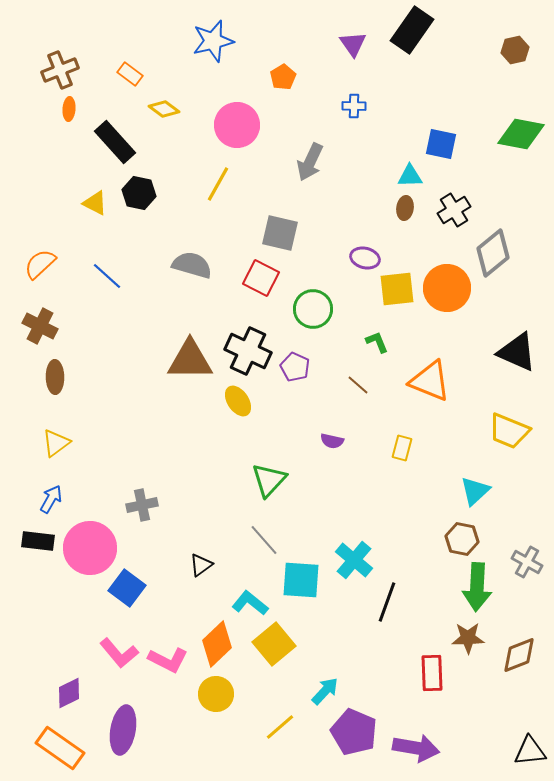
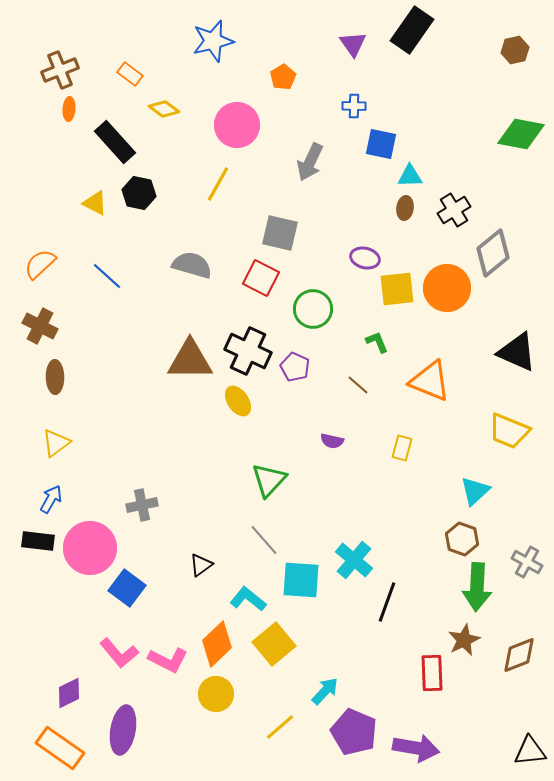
blue square at (441, 144): moved 60 px left
brown hexagon at (462, 539): rotated 8 degrees clockwise
cyan L-shape at (250, 603): moved 2 px left, 4 px up
brown star at (468, 638): moved 4 px left, 2 px down; rotated 24 degrees counterclockwise
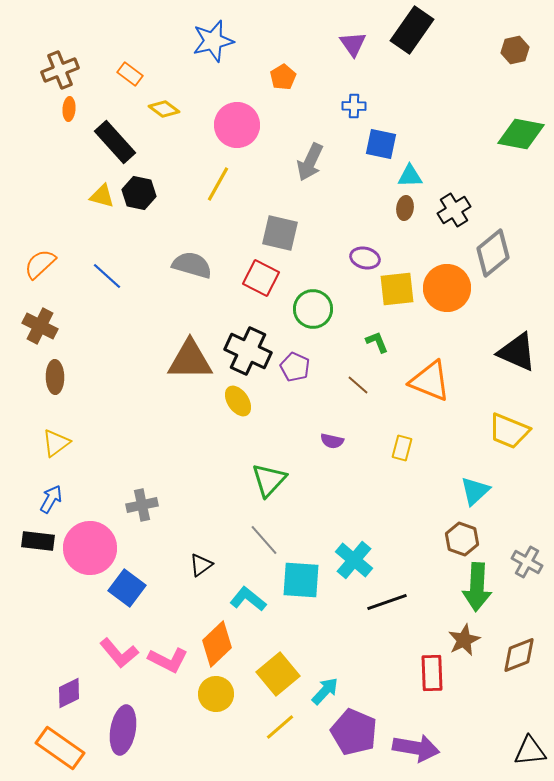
yellow triangle at (95, 203): moved 7 px right, 7 px up; rotated 12 degrees counterclockwise
black line at (387, 602): rotated 51 degrees clockwise
yellow square at (274, 644): moved 4 px right, 30 px down
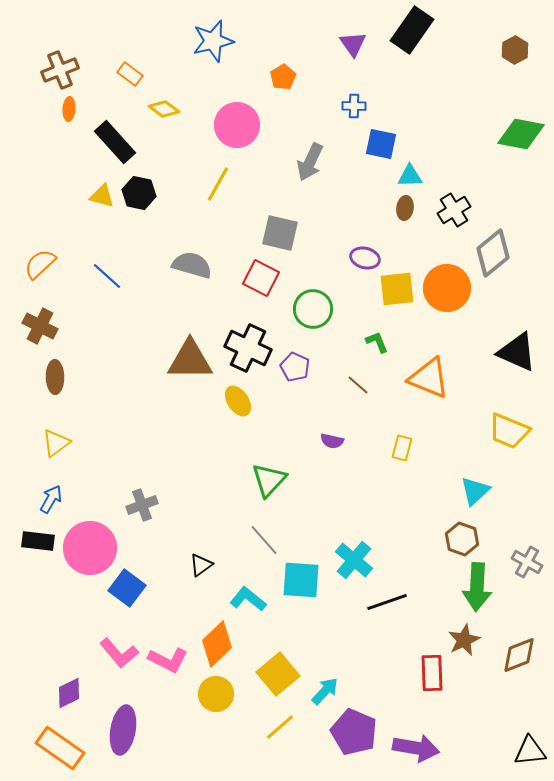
brown hexagon at (515, 50): rotated 16 degrees counterclockwise
black cross at (248, 351): moved 3 px up
orange triangle at (430, 381): moved 1 px left, 3 px up
gray cross at (142, 505): rotated 8 degrees counterclockwise
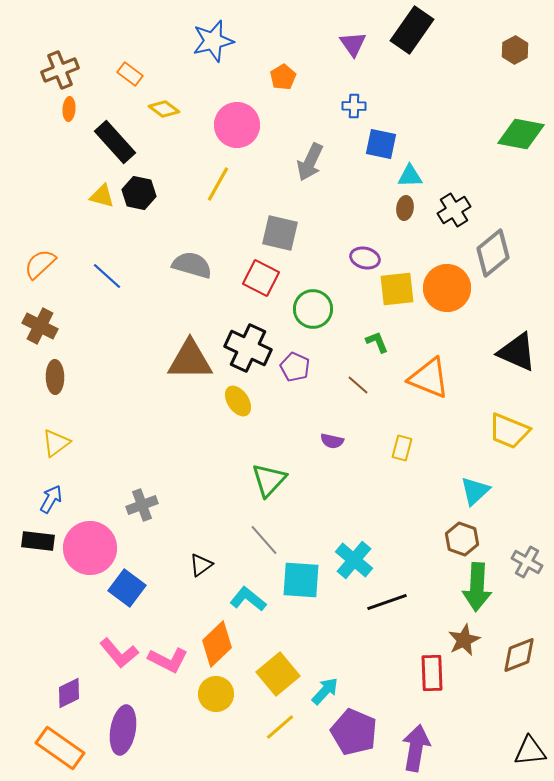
purple arrow at (416, 748): rotated 90 degrees counterclockwise
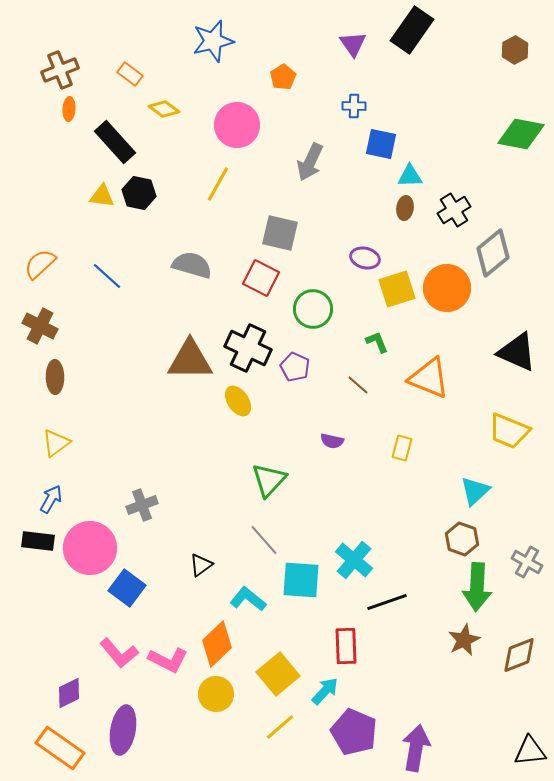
yellow triangle at (102, 196): rotated 8 degrees counterclockwise
yellow square at (397, 289): rotated 12 degrees counterclockwise
red rectangle at (432, 673): moved 86 px left, 27 px up
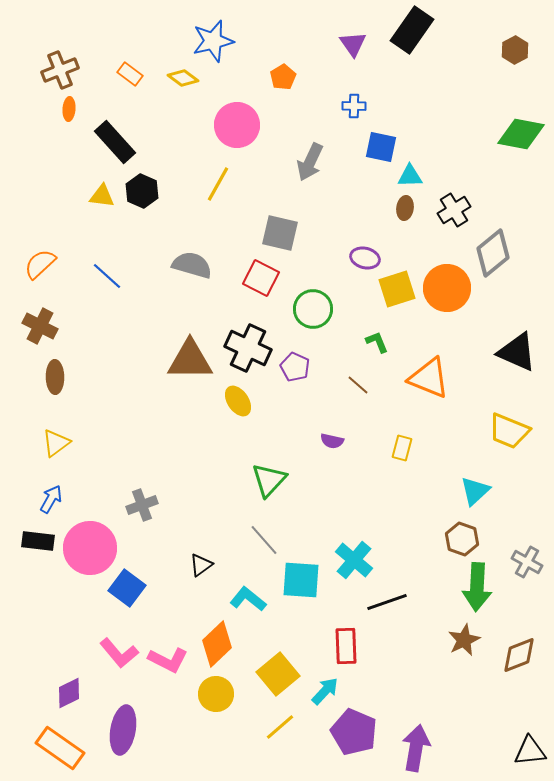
yellow diamond at (164, 109): moved 19 px right, 31 px up
blue square at (381, 144): moved 3 px down
black hexagon at (139, 193): moved 3 px right, 2 px up; rotated 12 degrees clockwise
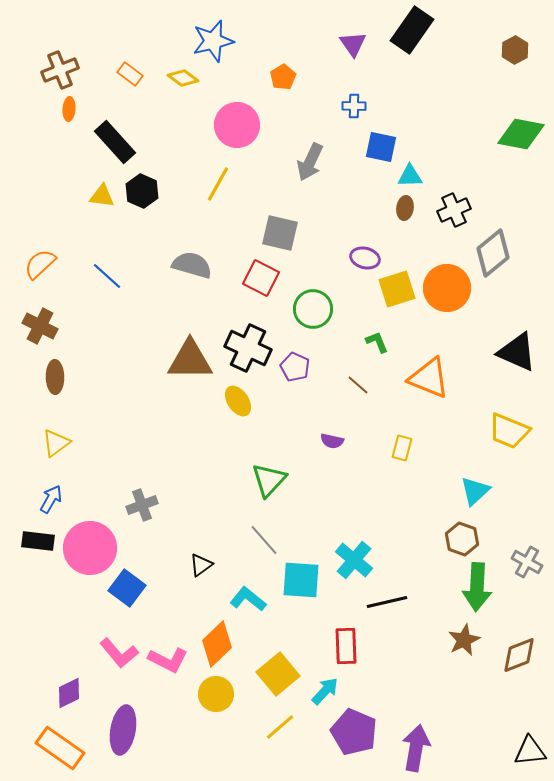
black cross at (454, 210): rotated 8 degrees clockwise
black line at (387, 602): rotated 6 degrees clockwise
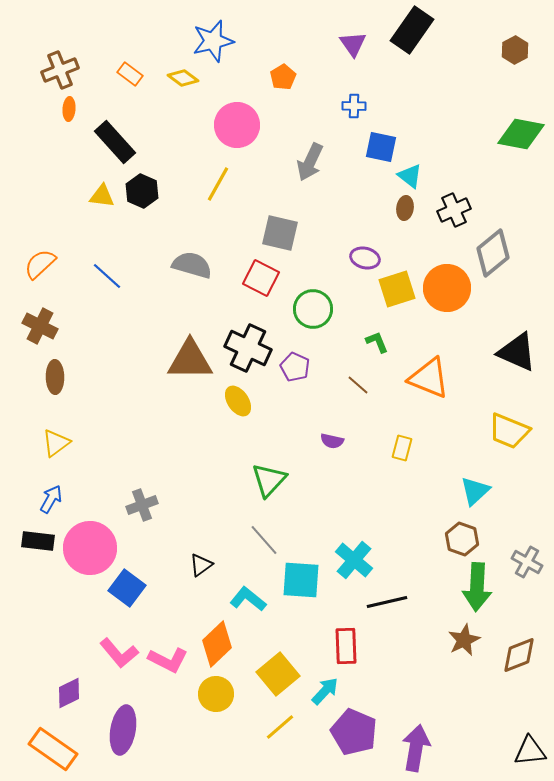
cyan triangle at (410, 176): rotated 40 degrees clockwise
orange rectangle at (60, 748): moved 7 px left, 1 px down
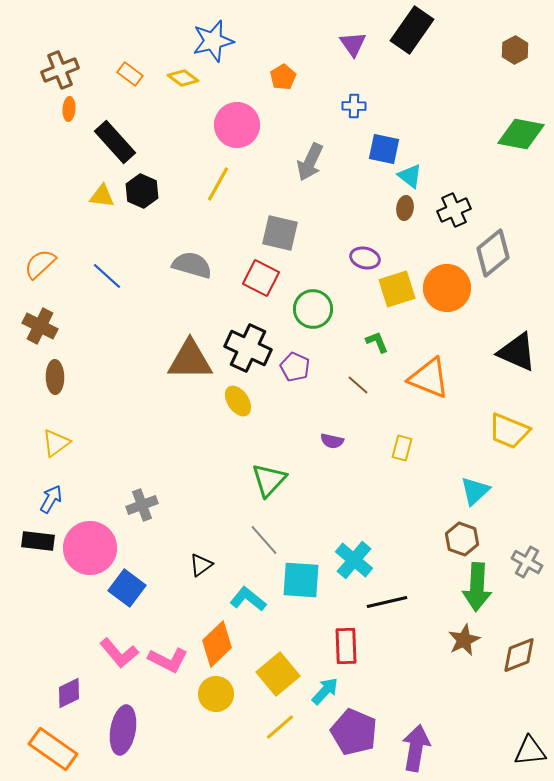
blue square at (381, 147): moved 3 px right, 2 px down
